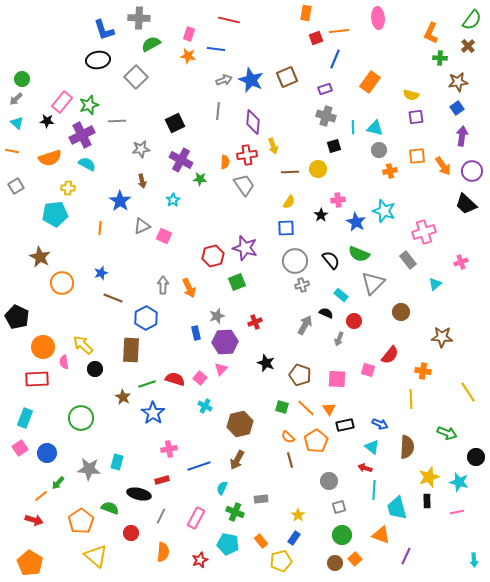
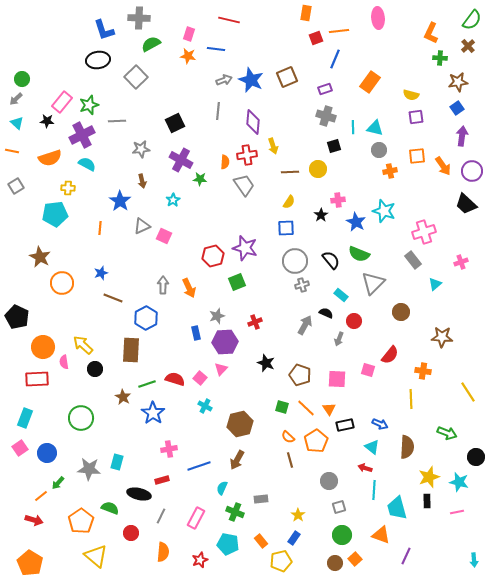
gray rectangle at (408, 260): moved 5 px right
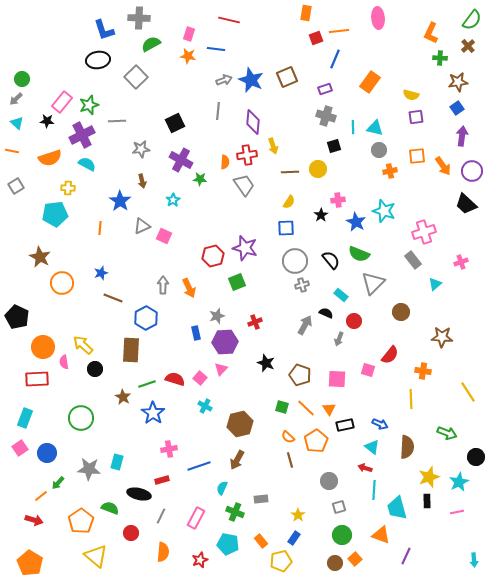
cyan star at (459, 482): rotated 30 degrees clockwise
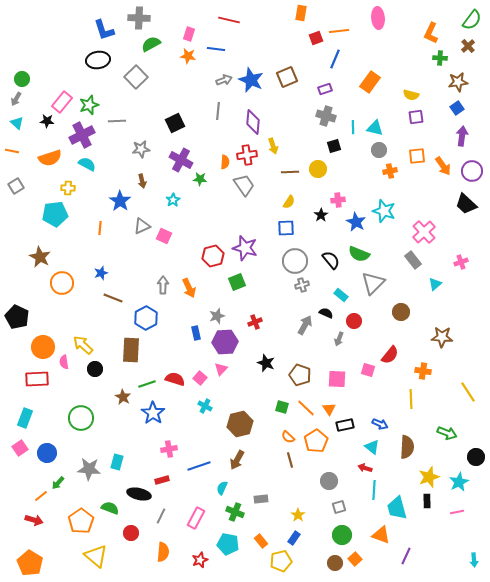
orange rectangle at (306, 13): moved 5 px left
gray arrow at (16, 99): rotated 16 degrees counterclockwise
pink cross at (424, 232): rotated 25 degrees counterclockwise
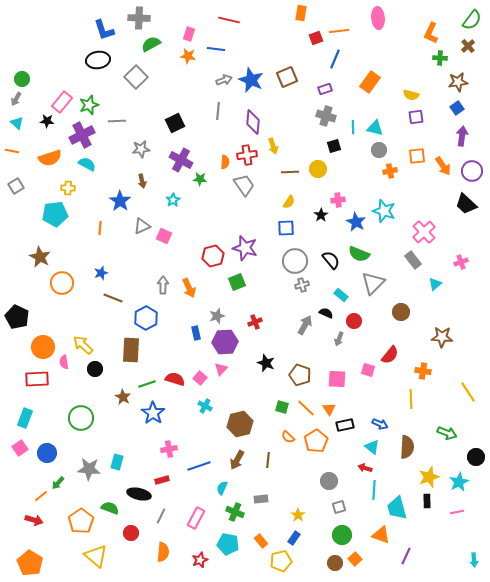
brown line at (290, 460): moved 22 px left; rotated 21 degrees clockwise
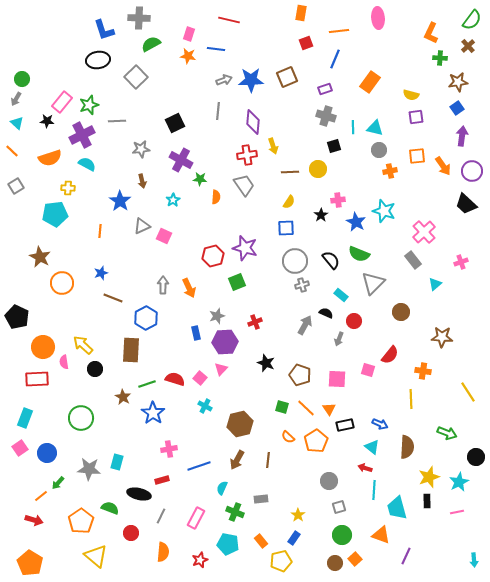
red square at (316, 38): moved 10 px left, 5 px down
blue star at (251, 80): rotated 25 degrees counterclockwise
orange line at (12, 151): rotated 32 degrees clockwise
orange semicircle at (225, 162): moved 9 px left, 35 px down
orange line at (100, 228): moved 3 px down
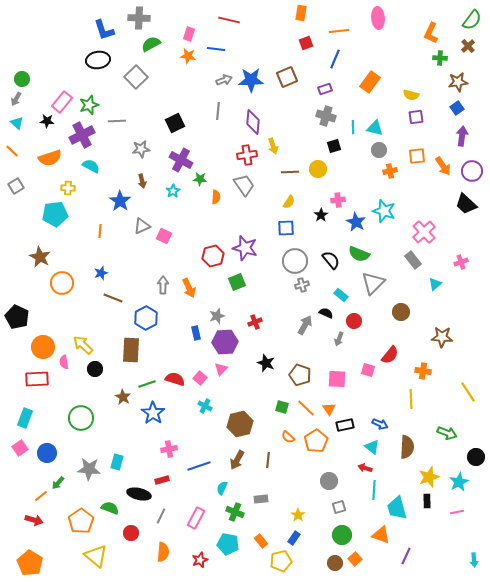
cyan semicircle at (87, 164): moved 4 px right, 2 px down
cyan star at (173, 200): moved 9 px up
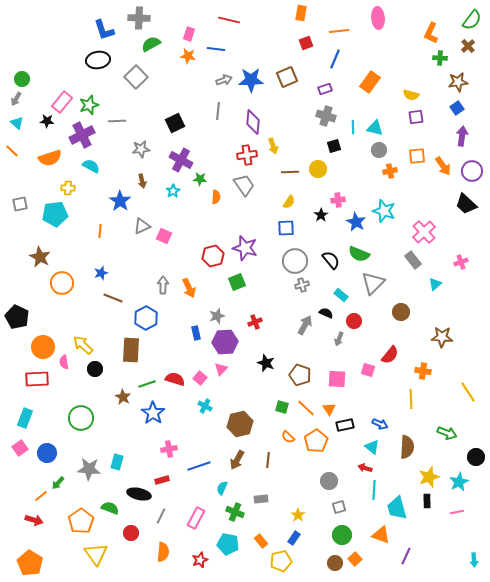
gray square at (16, 186): moved 4 px right, 18 px down; rotated 21 degrees clockwise
yellow triangle at (96, 556): moved 2 px up; rotated 15 degrees clockwise
